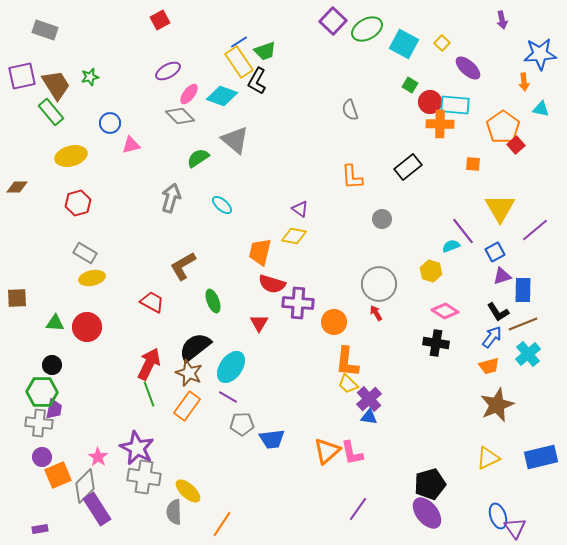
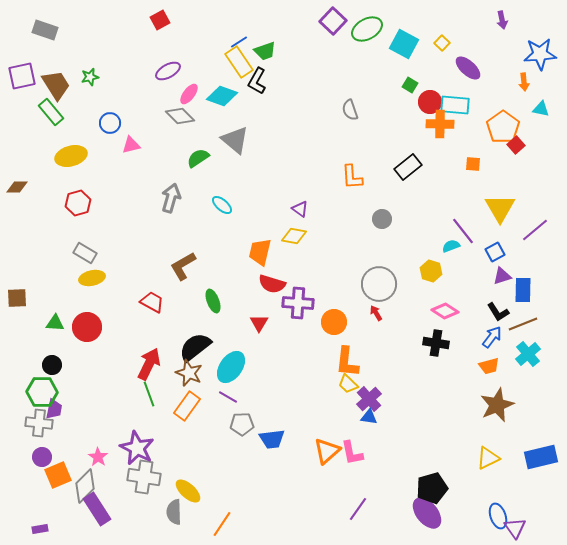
black pentagon at (430, 484): moved 2 px right, 4 px down
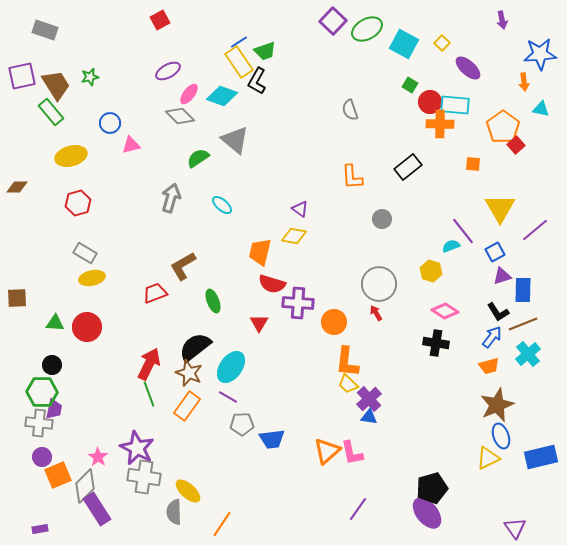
red trapezoid at (152, 302): moved 3 px right, 9 px up; rotated 50 degrees counterclockwise
blue ellipse at (498, 516): moved 3 px right, 80 px up
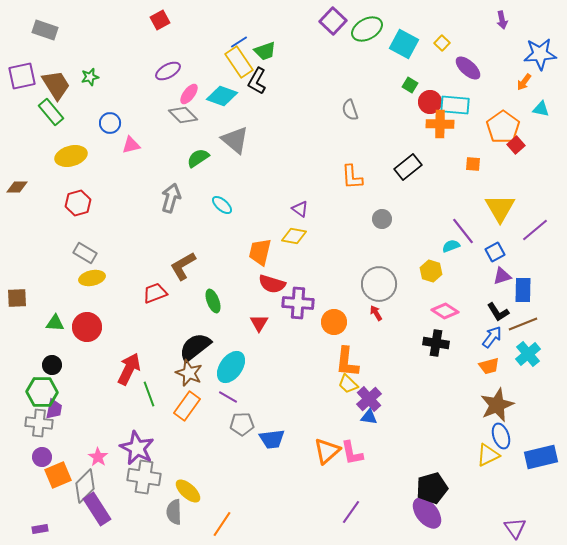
orange arrow at (524, 82): rotated 42 degrees clockwise
gray diamond at (180, 116): moved 3 px right, 1 px up
red arrow at (149, 364): moved 20 px left, 5 px down
yellow triangle at (488, 458): moved 3 px up
purple line at (358, 509): moved 7 px left, 3 px down
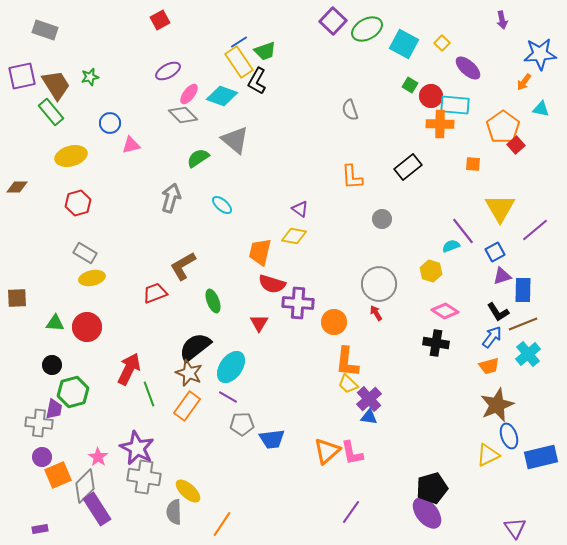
red circle at (430, 102): moved 1 px right, 6 px up
green hexagon at (42, 392): moved 31 px right; rotated 16 degrees counterclockwise
blue ellipse at (501, 436): moved 8 px right
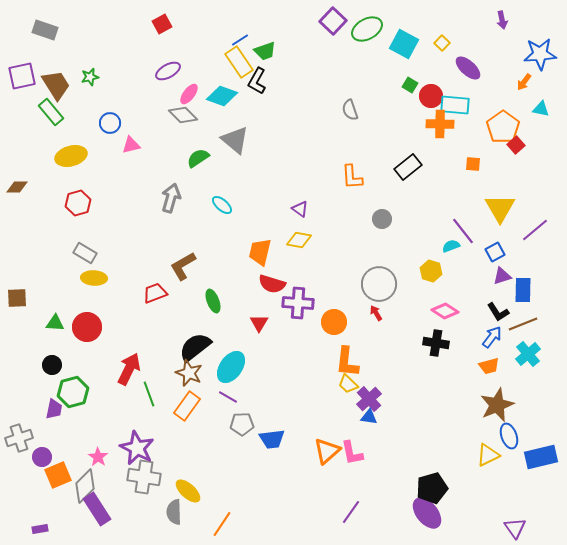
red square at (160, 20): moved 2 px right, 4 px down
blue line at (239, 42): moved 1 px right, 2 px up
yellow diamond at (294, 236): moved 5 px right, 4 px down
yellow ellipse at (92, 278): moved 2 px right; rotated 15 degrees clockwise
gray cross at (39, 423): moved 20 px left, 15 px down; rotated 24 degrees counterclockwise
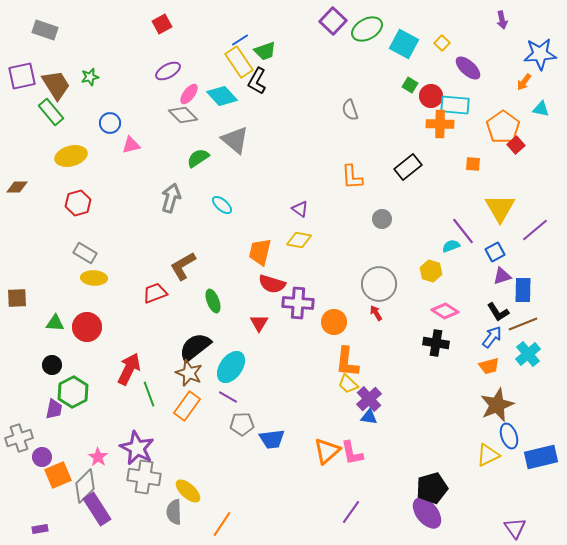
cyan diamond at (222, 96): rotated 28 degrees clockwise
green hexagon at (73, 392): rotated 12 degrees counterclockwise
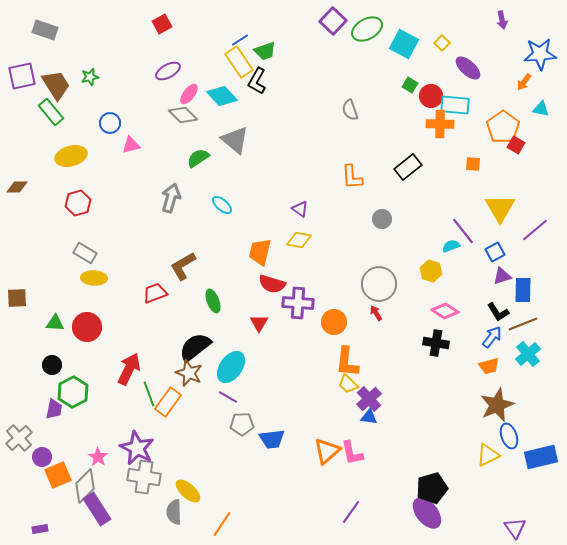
red square at (516, 145): rotated 18 degrees counterclockwise
orange rectangle at (187, 406): moved 19 px left, 4 px up
gray cross at (19, 438): rotated 24 degrees counterclockwise
